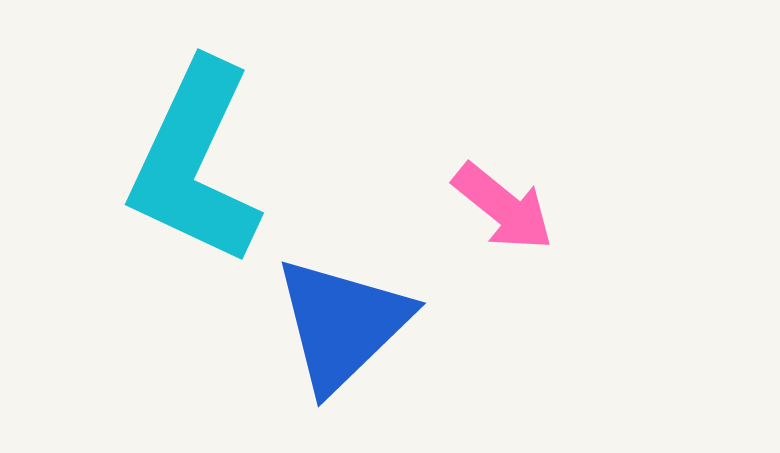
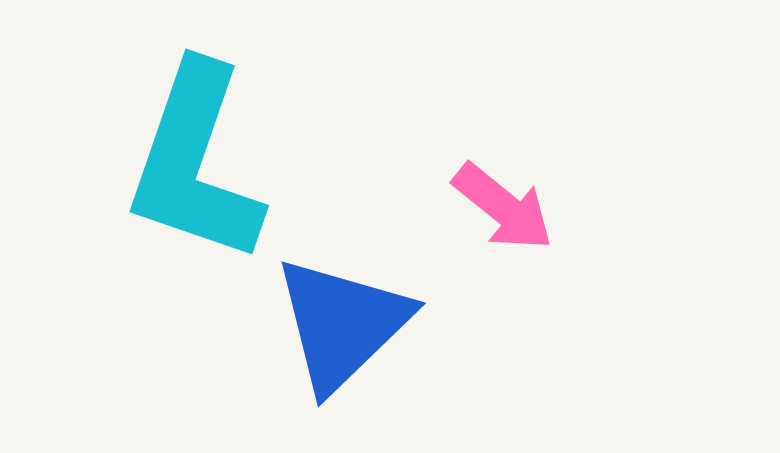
cyan L-shape: rotated 6 degrees counterclockwise
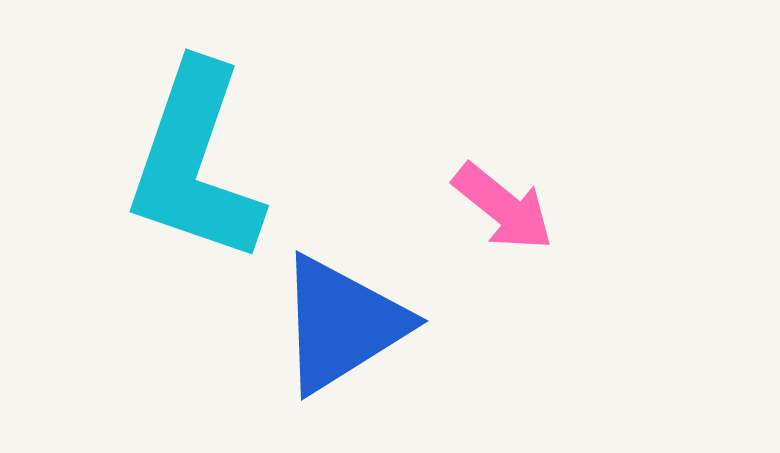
blue triangle: rotated 12 degrees clockwise
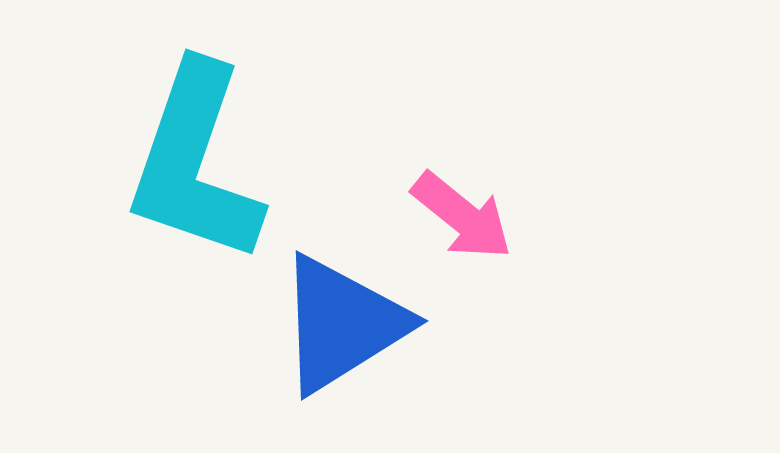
pink arrow: moved 41 px left, 9 px down
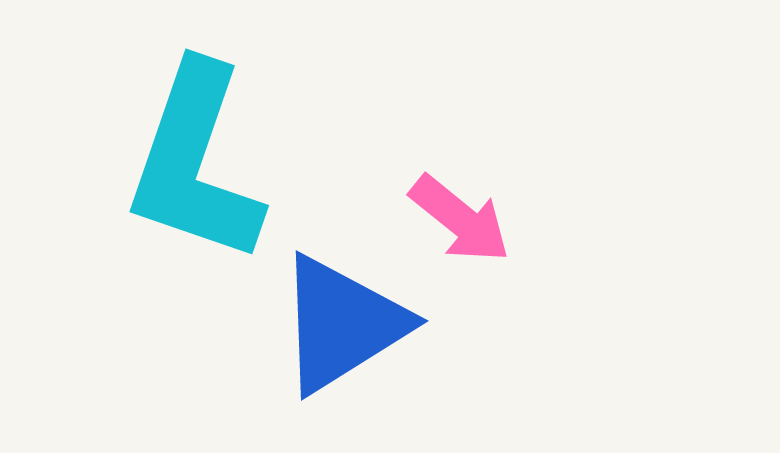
pink arrow: moved 2 px left, 3 px down
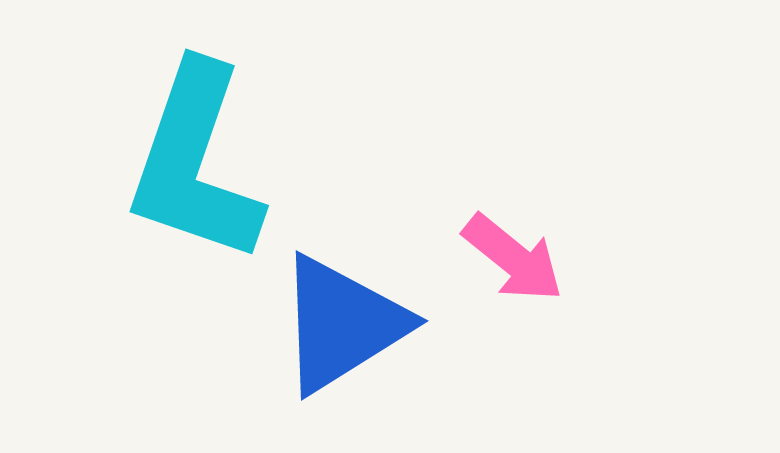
pink arrow: moved 53 px right, 39 px down
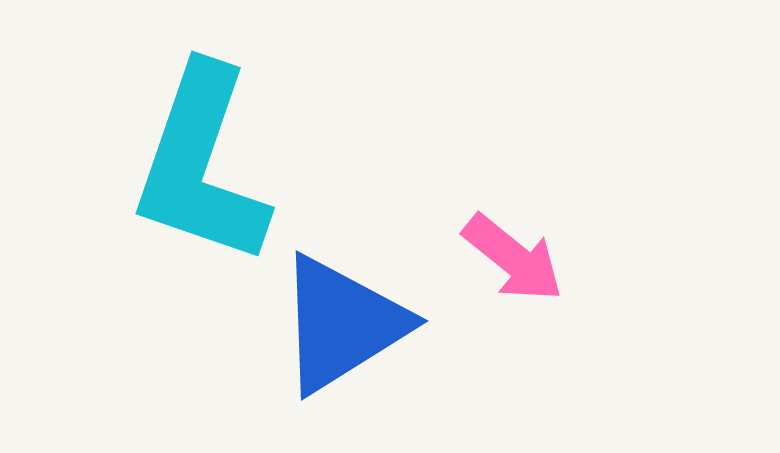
cyan L-shape: moved 6 px right, 2 px down
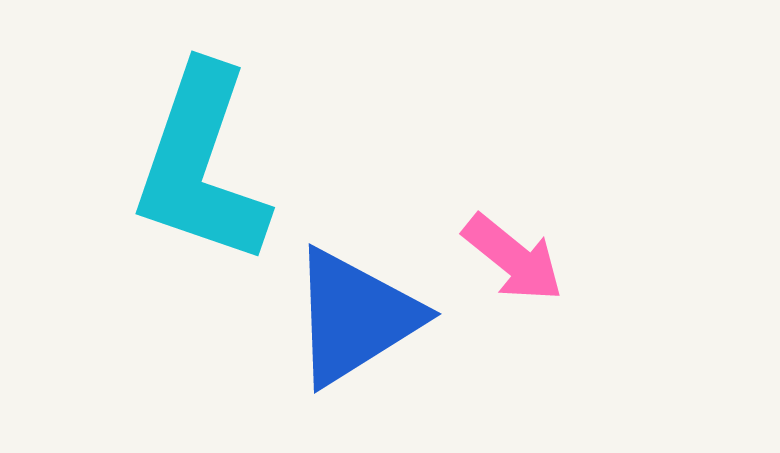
blue triangle: moved 13 px right, 7 px up
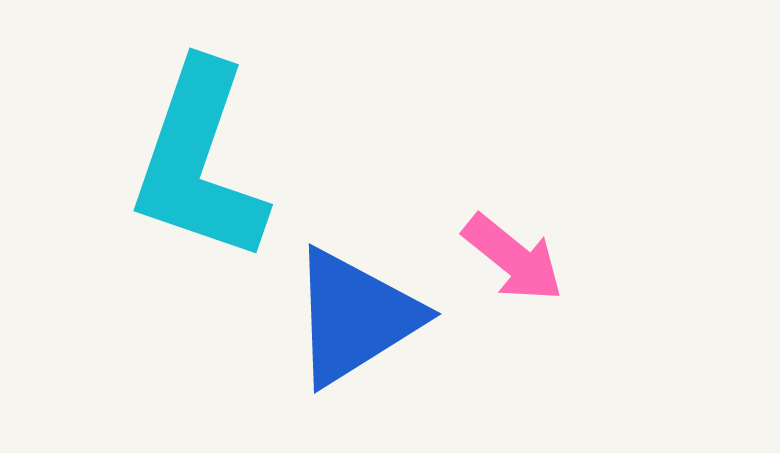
cyan L-shape: moved 2 px left, 3 px up
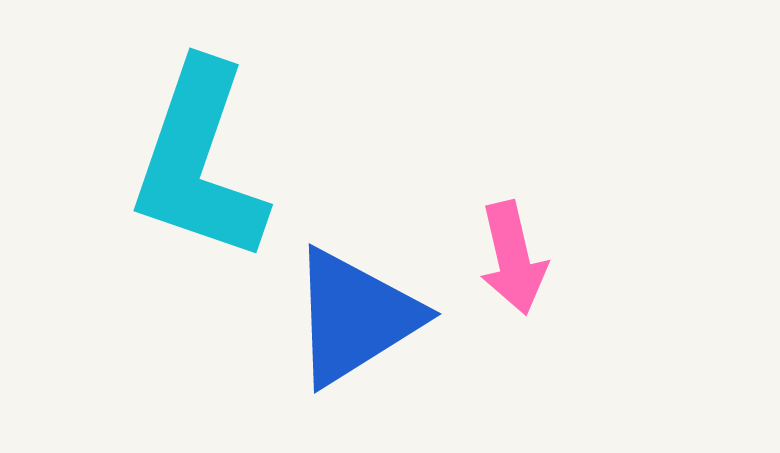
pink arrow: rotated 38 degrees clockwise
